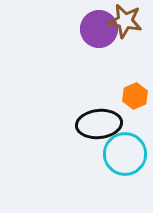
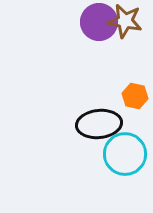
purple circle: moved 7 px up
orange hexagon: rotated 25 degrees counterclockwise
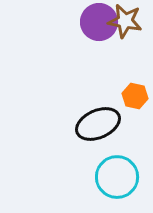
black ellipse: moved 1 px left; rotated 18 degrees counterclockwise
cyan circle: moved 8 px left, 23 px down
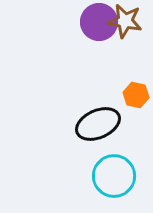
orange hexagon: moved 1 px right, 1 px up
cyan circle: moved 3 px left, 1 px up
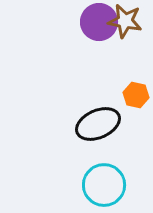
cyan circle: moved 10 px left, 9 px down
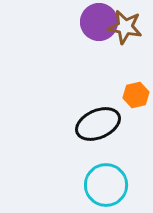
brown star: moved 6 px down
orange hexagon: rotated 25 degrees counterclockwise
cyan circle: moved 2 px right
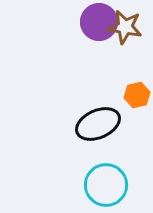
orange hexagon: moved 1 px right
